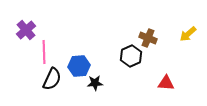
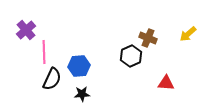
black star: moved 13 px left, 11 px down
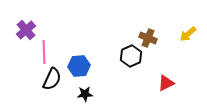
red triangle: rotated 30 degrees counterclockwise
black star: moved 3 px right
